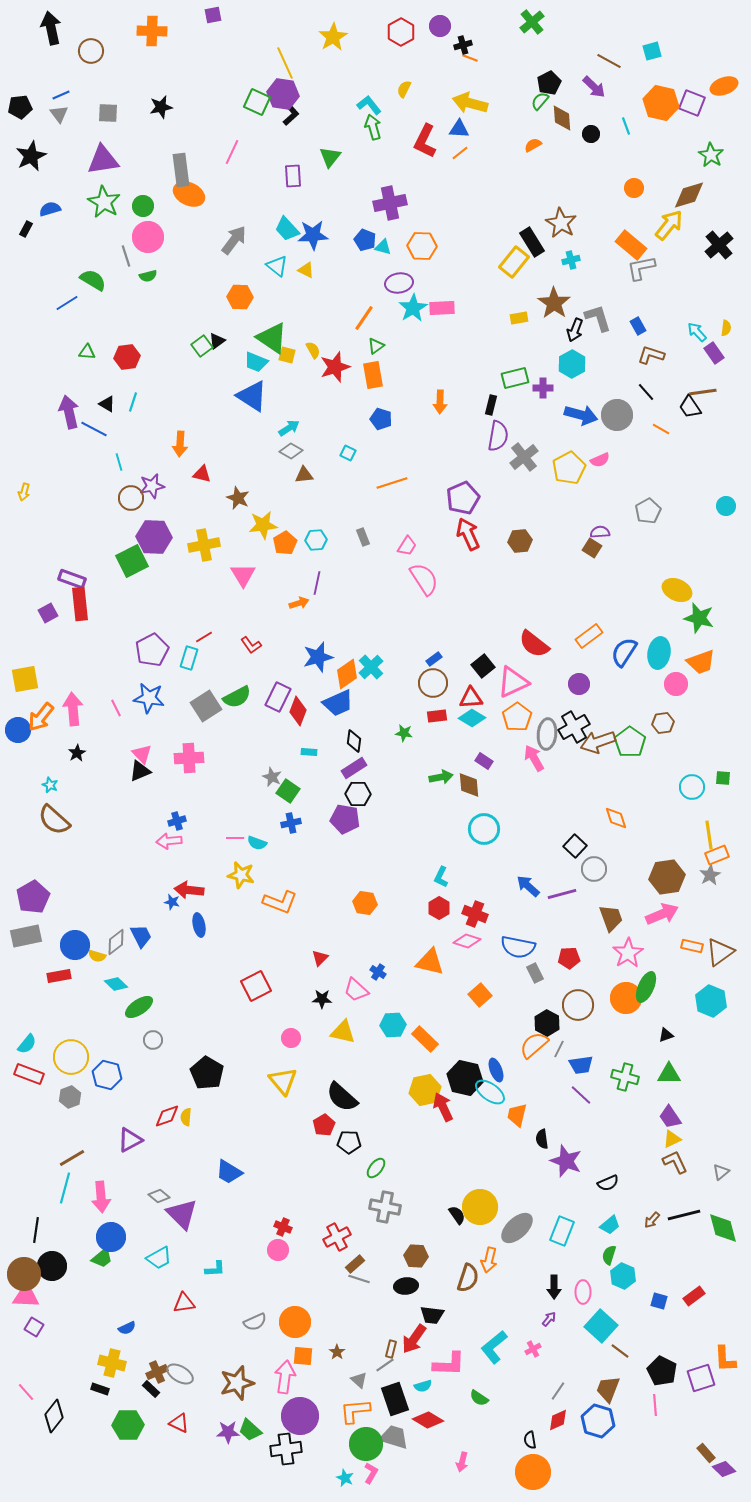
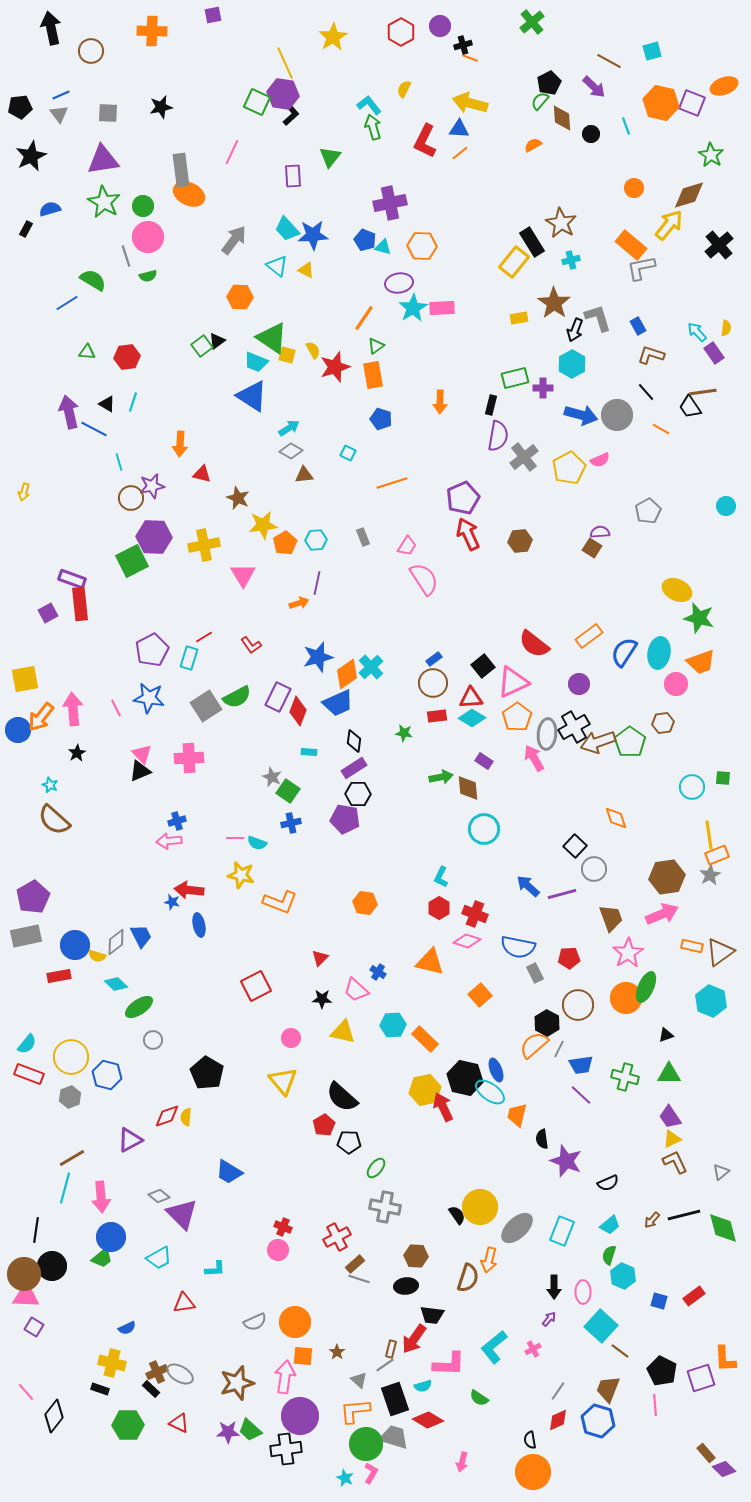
brown diamond at (469, 785): moved 1 px left, 3 px down
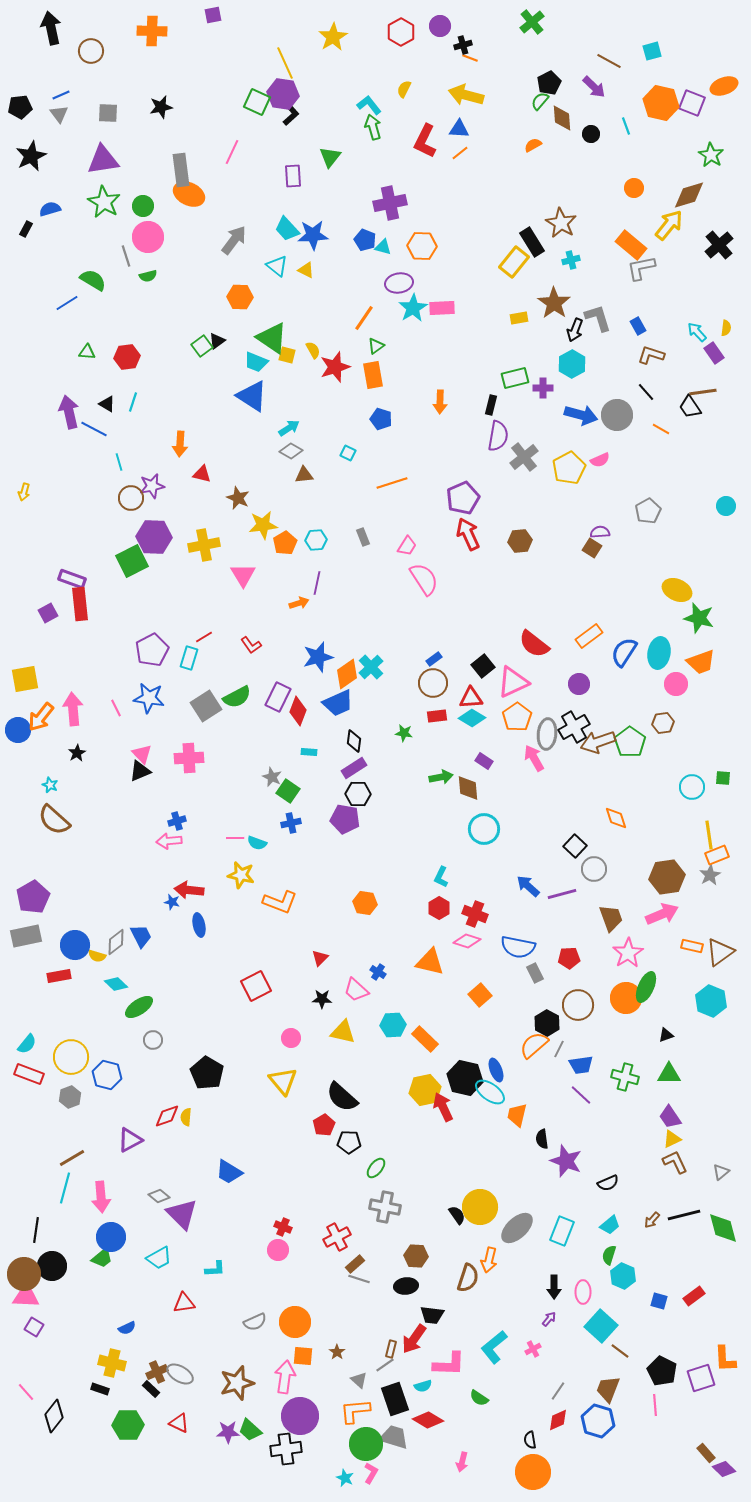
yellow arrow at (470, 103): moved 4 px left, 8 px up
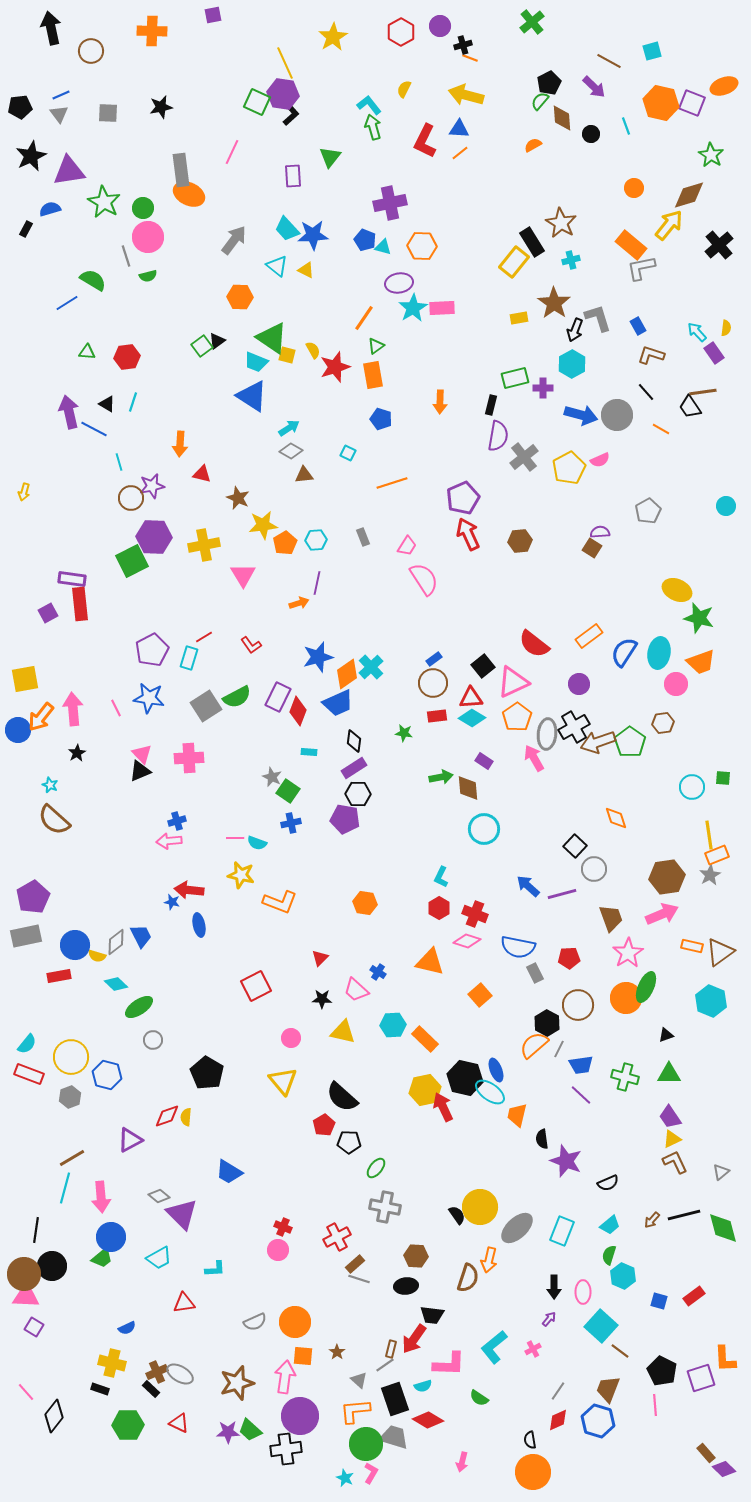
purple triangle at (103, 160): moved 34 px left, 11 px down
green circle at (143, 206): moved 2 px down
purple rectangle at (72, 579): rotated 12 degrees counterclockwise
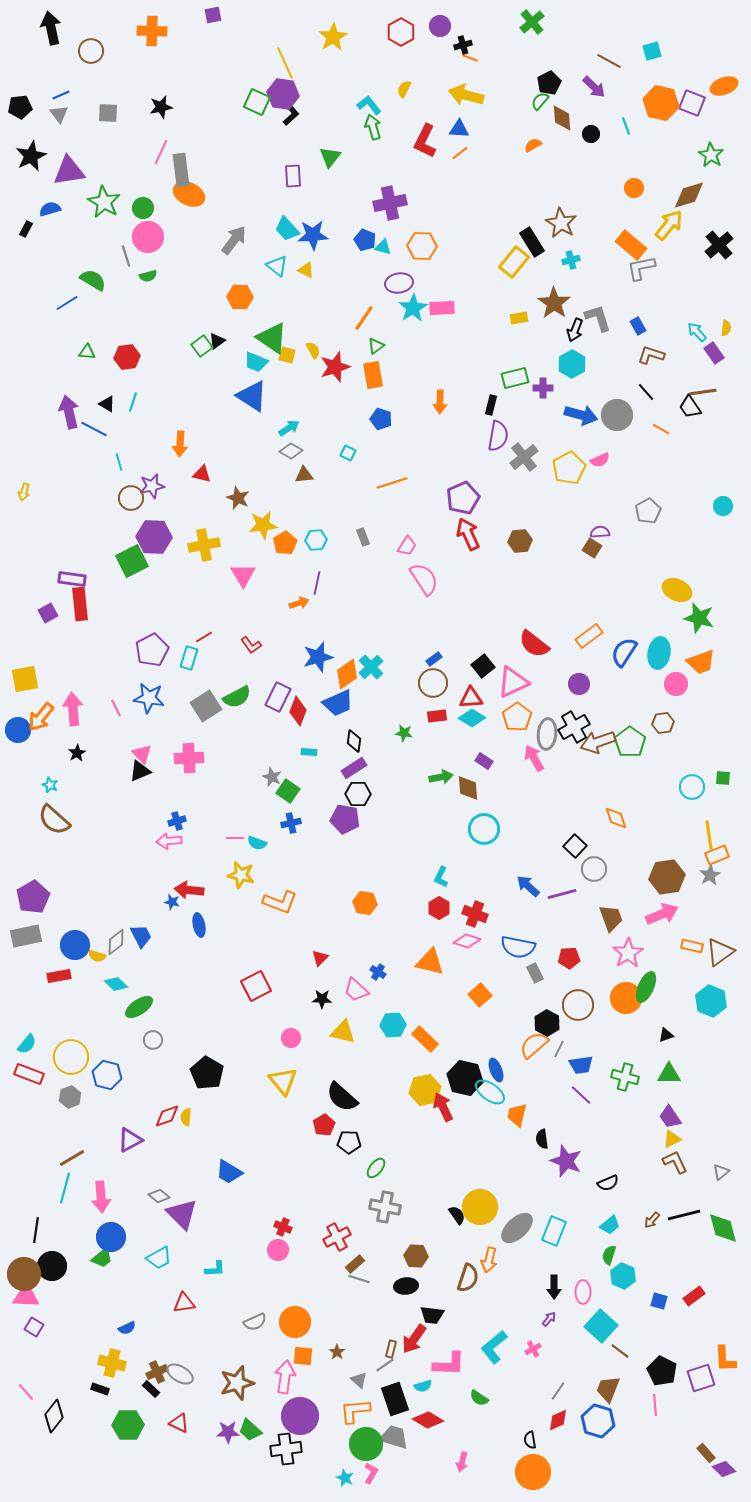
pink line at (232, 152): moved 71 px left
cyan circle at (726, 506): moved 3 px left
cyan rectangle at (562, 1231): moved 8 px left
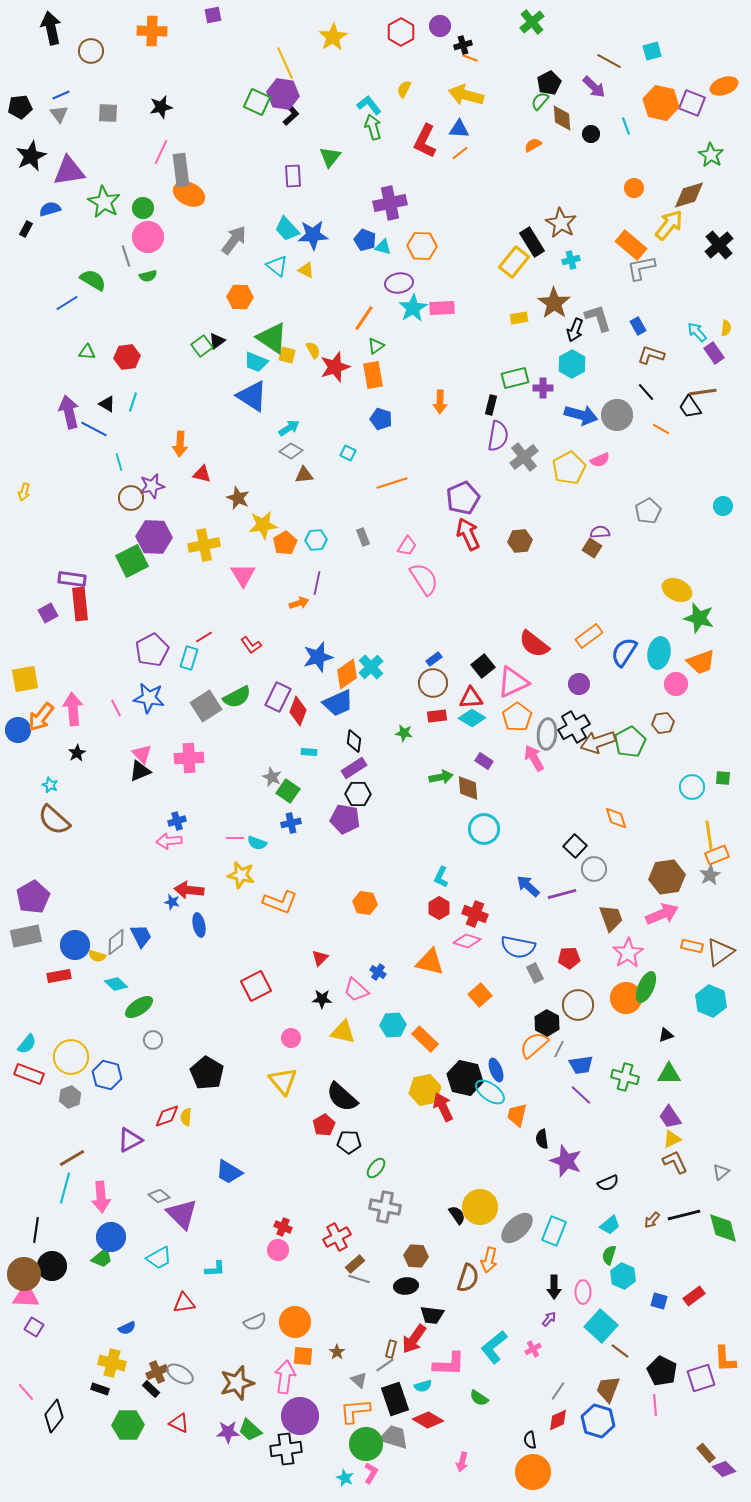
green pentagon at (630, 742): rotated 8 degrees clockwise
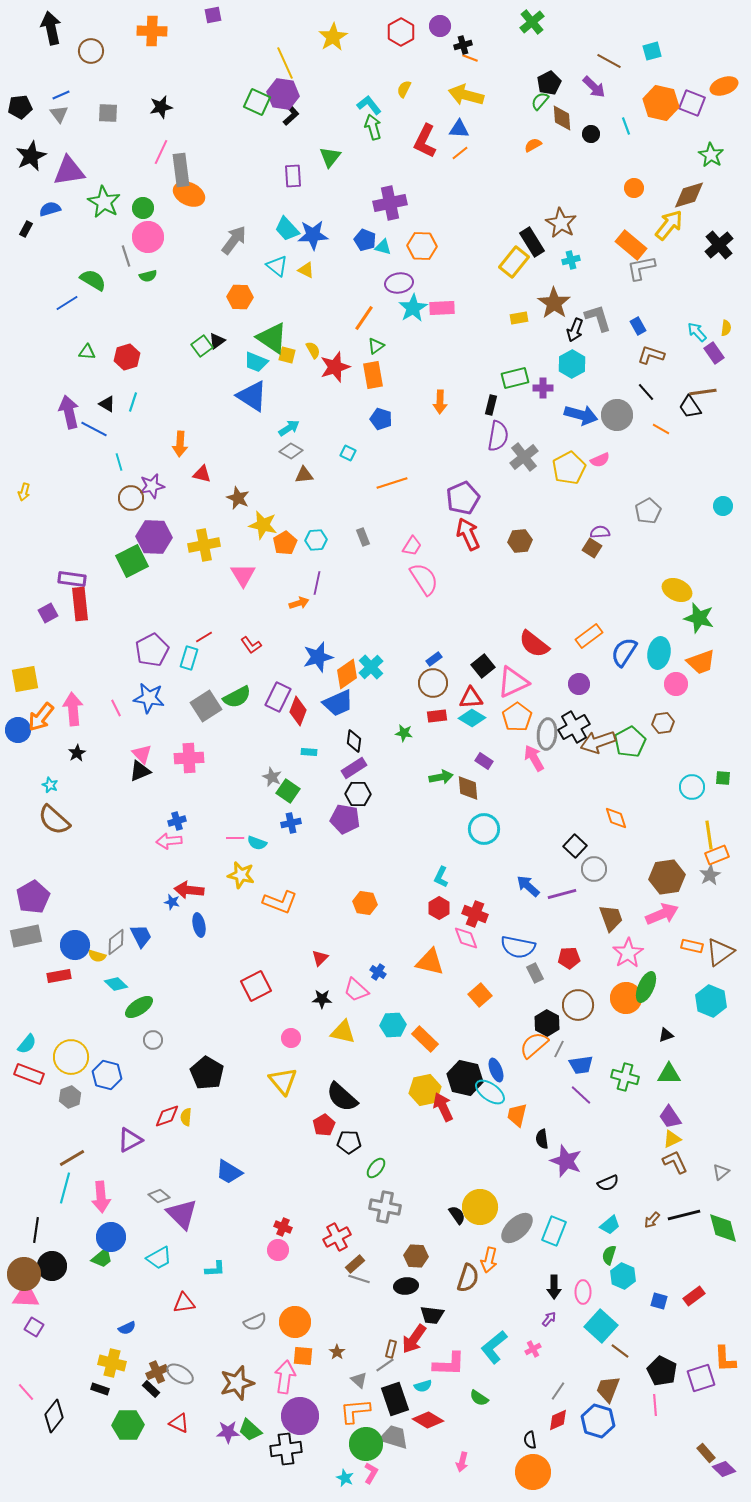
red hexagon at (127, 357): rotated 10 degrees counterclockwise
yellow star at (263, 525): rotated 20 degrees clockwise
pink trapezoid at (407, 546): moved 5 px right
pink diamond at (467, 941): moved 1 px left, 3 px up; rotated 52 degrees clockwise
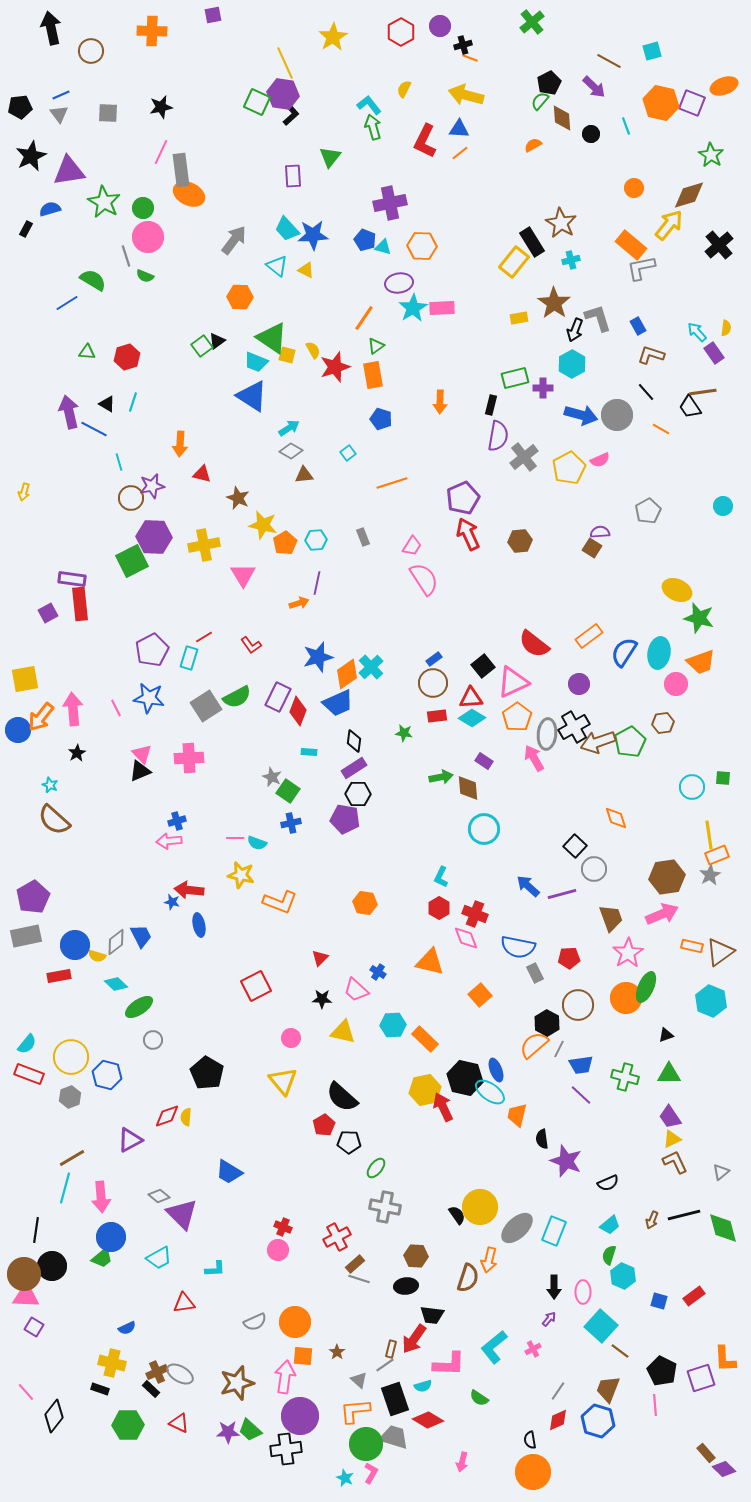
green semicircle at (148, 276): moved 3 px left; rotated 36 degrees clockwise
cyan square at (348, 453): rotated 28 degrees clockwise
brown arrow at (652, 1220): rotated 18 degrees counterclockwise
